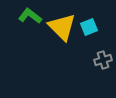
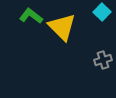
green L-shape: moved 1 px right
cyan square: moved 13 px right, 15 px up; rotated 24 degrees counterclockwise
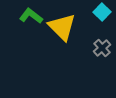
gray cross: moved 1 px left, 12 px up; rotated 24 degrees counterclockwise
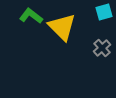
cyan square: moved 2 px right; rotated 30 degrees clockwise
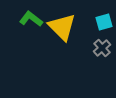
cyan square: moved 10 px down
green L-shape: moved 3 px down
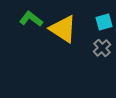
yellow triangle: moved 1 px right, 2 px down; rotated 12 degrees counterclockwise
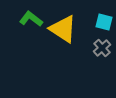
cyan square: rotated 30 degrees clockwise
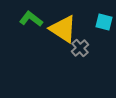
gray cross: moved 22 px left
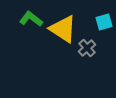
cyan square: rotated 30 degrees counterclockwise
gray cross: moved 7 px right
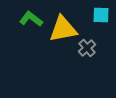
cyan square: moved 3 px left, 7 px up; rotated 18 degrees clockwise
yellow triangle: rotated 44 degrees counterclockwise
